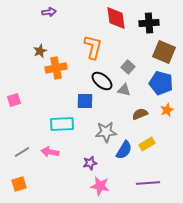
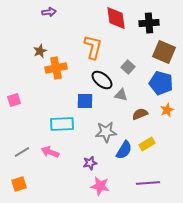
black ellipse: moved 1 px up
gray triangle: moved 3 px left, 5 px down
pink arrow: rotated 12 degrees clockwise
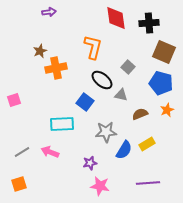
blue square: moved 1 px down; rotated 36 degrees clockwise
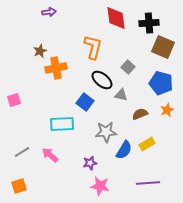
brown square: moved 1 px left, 5 px up
pink arrow: moved 3 px down; rotated 18 degrees clockwise
orange square: moved 2 px down
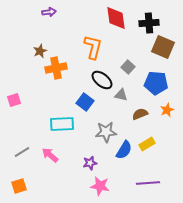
blue pentagon: moved 5 px left; rotated 10 degrees counterclockwise
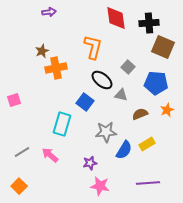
brown star: moved 2 px right
cyan rectangle: rotated 70 degrees counterclockwise
orange square: rotated 28 degrees counterclockwise
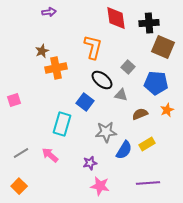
gray line: moved 1 px left, 1 px down
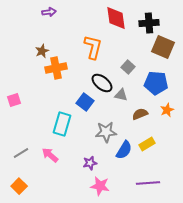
black ellipse: moved 3 px down
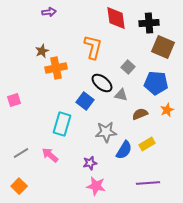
blue square: moved 1 px up
pink star: moved 4 px left
